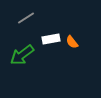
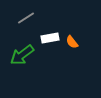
white rectangle: moved 1 px left, 1 px up
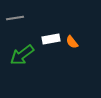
gray line: moved 11 px left; rotated 24 degrees clockwise
white rectangle: moved 1 px right, 1 px down
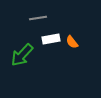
gray line: moved 23 px right
green arrow: rotated 10 degrees counterclockwise
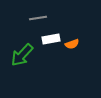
orange semicircle: moved 2 px down; rotated 72 degrees counterclockwise
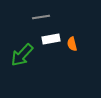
gray line: moved 3 px right, 1 px up
orange semicircle: rotated 96 degrees clockwise
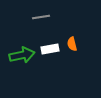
white rectangle: moved 1 px left, 10 px down
green arrow: rotated 145 degrees counterclockwise
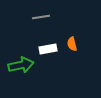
white rectangle: moved 2 px left
green arrow: moved 1 px left, 10 px down
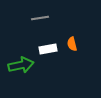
gray line: moved 1 px left, 1 px down
